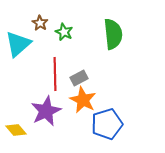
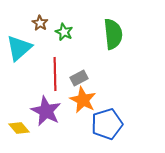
cyan triangle: moved 1 px right, 4 px down
purple star: rotated 20 degrees counterclockwise
yellow diamond: moved 3 px right, 2 px up
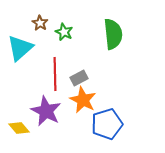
cyan triangle: moved 1 px right
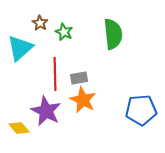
gray rectangle: rotated 18 degrees clockwise
blue pentagon: moved 34 px right, 14 px up; rotated 12 degrees clockwise
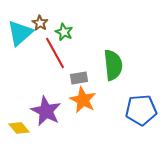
green semicircle: moved 31 px down
cyan triangle: moved 15 px up
red line: moved 21 px up; rotated 28 degrees counterclockwise
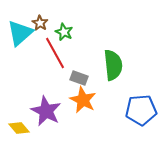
gray rectangle: rotated 30 degrees clockwise
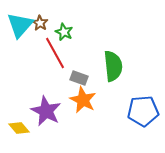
cyan triangle: moved 8 px up; rotated 8 degrees counterclockwise
green semicircle: moved 1 px down
blue pentagon: moved 2 px right, 1 px down
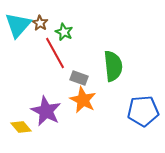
cyan triangle: moved 2 px left
yellow diamond: moved 2 px right, 1 px up
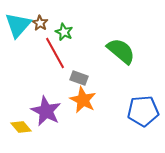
green semicircle: moved 8 px right, 15 px up; rotated 44 degrees counterclockwise
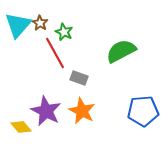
green semicircle: rotated 68 degrees counterclockwise
orange star: moved 1 px left, 11 px down
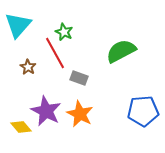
brown star: moved 12 px left, 44 px down
orange star: moved 2 px left, 3 px down
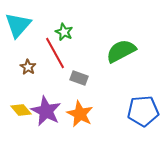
yellow diamond: moved 17 px up
